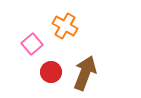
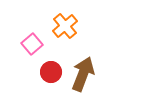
orange cross: rotated 20 degrees clockwise
brown arrow: moved 2 px left, 1 px down
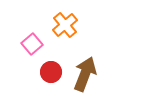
orange cross: moved 1 px up
brown arrow: moved 2 px right
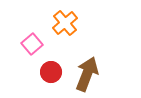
orange cross: moved 2 px up
brown arrow: moved 2 px right
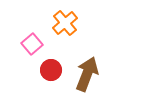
red circle: moved 2 px up
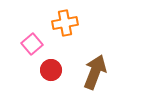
orange cross: rotated 30 degrees clockwise
brown arrow: moved 8 px right, 2 px up
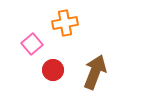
red circle: moved 2 px right
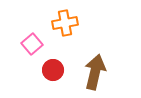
brown arrow: rotated 8 degrees counterclockwise
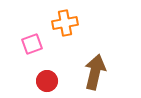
pink square: rotated 20 degrees clockwise
red circle: moved 6 px left, 11 px down
